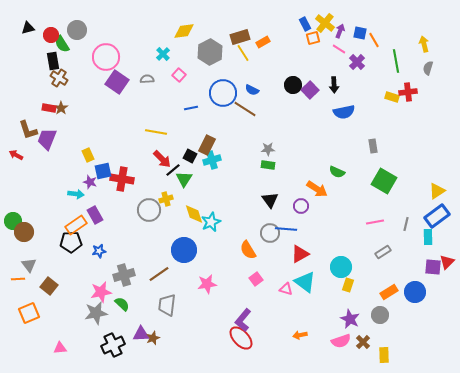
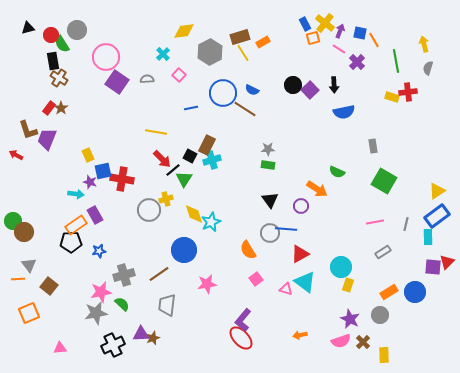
red rectangle at (49, 108): rotated 64 degrees counterclockwise
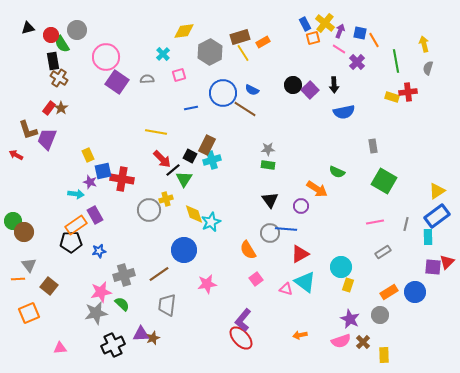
pink square at (179, 75): rotated 32 degrees clockwise
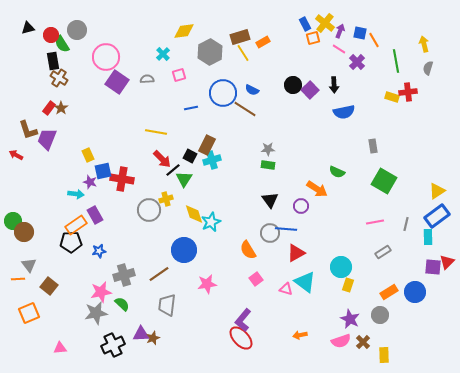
red triangle at (300, 254): moved 4 px left, 1 px up
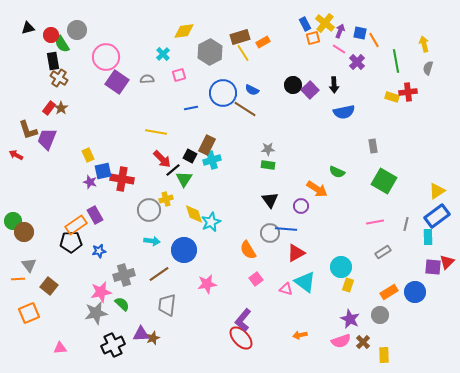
cyan arrow at (76, 194): moved 76 px right, 47 px down
